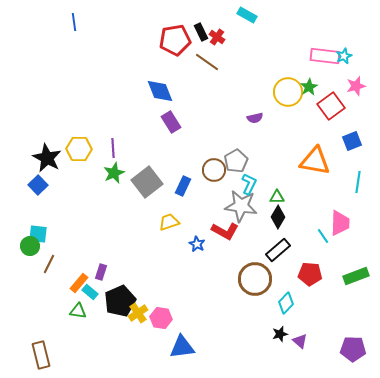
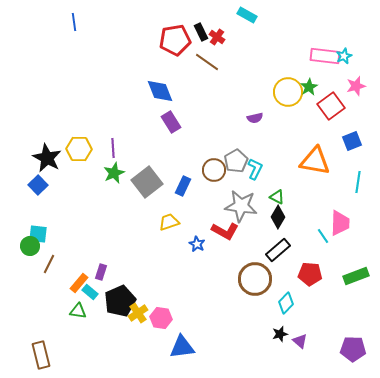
cyan L-shape at (249, 184): moved 6 px right, 15 px up
green triangle at (277, 197): rotated 28 degrees clockwise
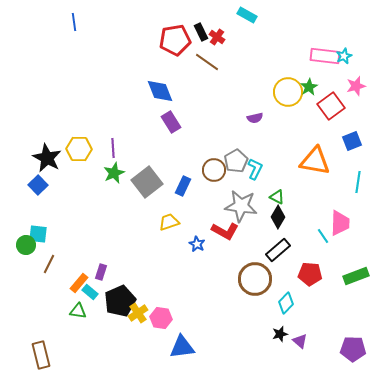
green circle at (30, 246): moved 4 px left, 1 px up
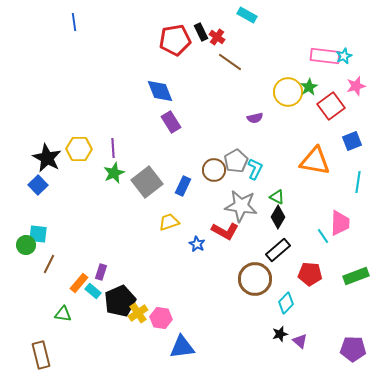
brown line at (207, 62): moved 23 px right
cyan rectangle at (90, 292): moved 3 px right, 1 px up
green triangle at (78, 311): moved 15 px left, 3 px down
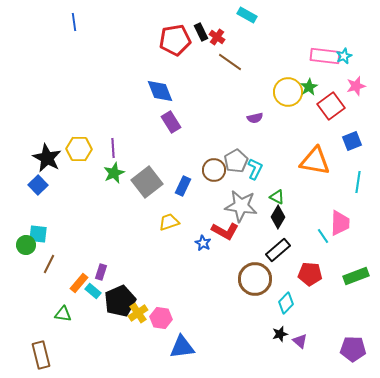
blue star at (197, 244): moved 6 px right, 1 px up
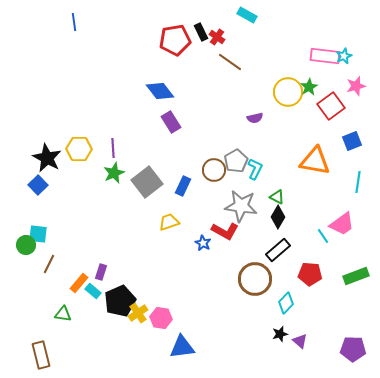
blue diamond at (160, 91): rotated 16 degrees counterclockwise
pink trapezoid at (340, 223): moved 2 px right, 1 px down; rotated 52 degrees clockwise
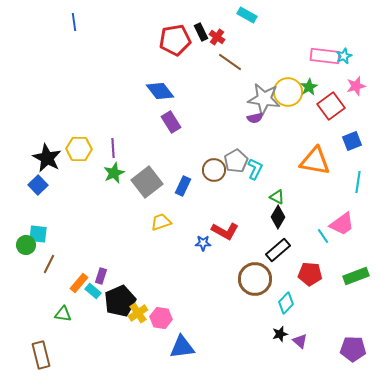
gray star at (241, 206): moved 23 px right, 107 px up
yellow trapezoid at (169, 222): moved 8 px left
blue star at (203, 243): rotated 28 degrees counterclockwise
purple rectangle at (101, 272): moved 4 px down
